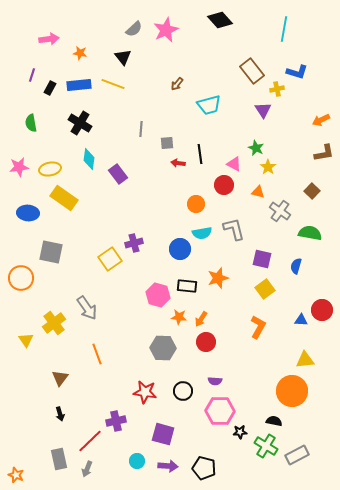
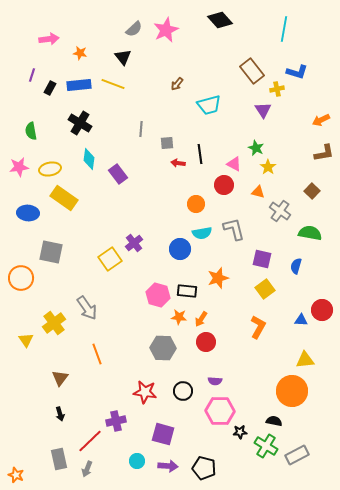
green semicircle at (31, 123): moved 8 px down
purple cross at (134, 243): rotated 24 degrees counterclockwise
black rectangle at (187, 286): moved 5 px down
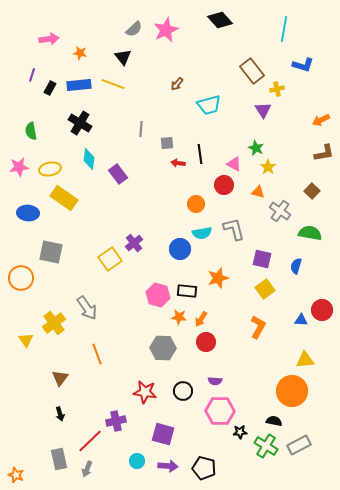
blue L-shape at (297, 72): moved 6 px right, 7 px up
gray rectangle at (297, 455): moved 2 px right, 10 px up
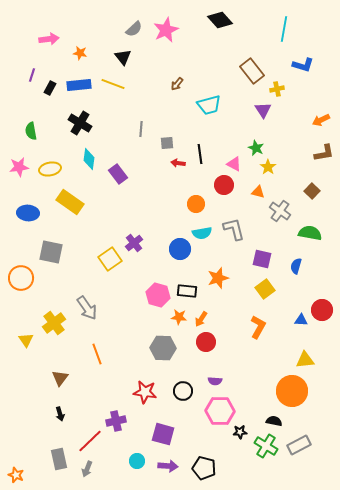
yellow rectangle at (64, 198): moved 6 px right, 4 px down
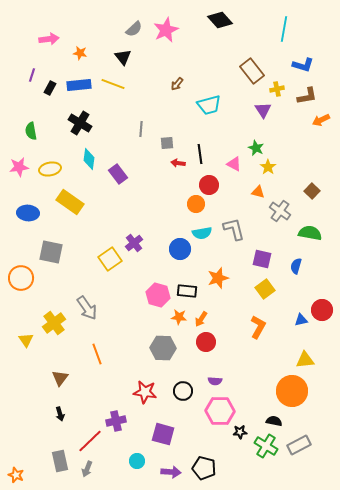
brown L-shape at (324, 153): moved 17 px left, 57 px up
red circle at (224, 185): moved 15 px left
blue triangle at (301, 320): rotated 16 degrees counterclockwise
gray rectangle at (59, 459): moved 1 px right, 2 px down
purple arrow at (168, 466): moved 3 px right, 6 px down
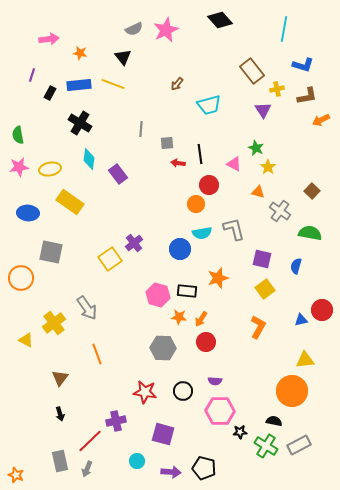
gray semicircle at (134, 29): rotated 18 degrees clockwise
black rectangle at (50, 88): moved 5 px down
green semicircle at (31, 131): moved 13 px left, 4 px down
yellow triangle at (26, 340): rotated 28 degrees counterclockwise
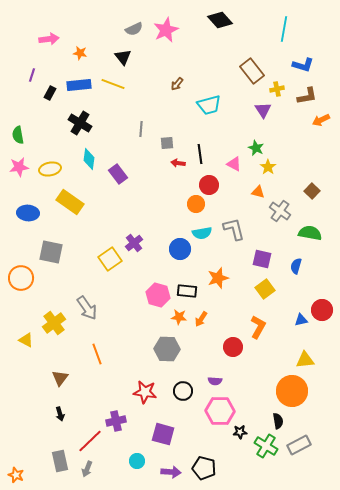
red circle at (206, 342): moved 27 px right, 5 px down
gray hexagon at (163, 348): moved 4 px right, 1 px down
black semicircle at (274, 421): moved 4 px right; rotated 70 degrees clockwise
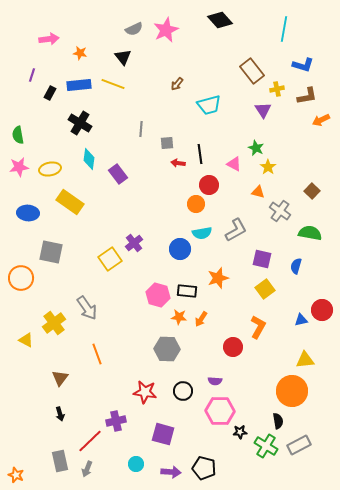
gray L-shape at (234, 229): moved 2 px right, 1 px down; rotated 75 degrees clockwise
cyan circle at (137, 461): moved 1 px left, 3 px down
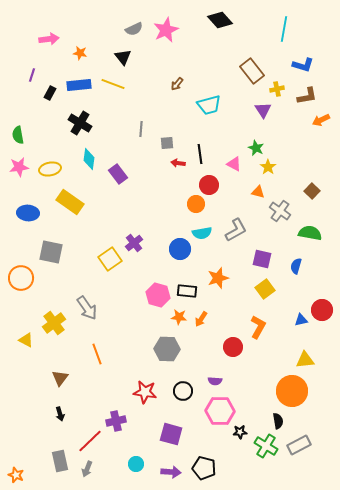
purple square at (163, 434): moved 8 px right
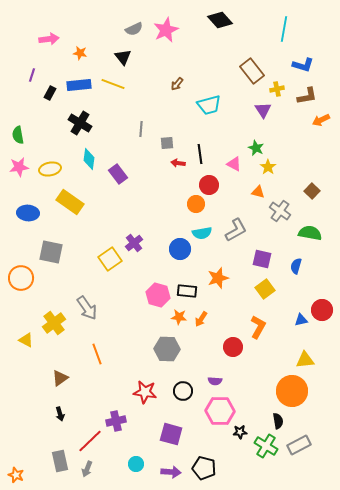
brown triangle at (60, 378): rotated 18 degrees clockwise
